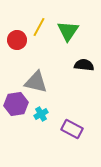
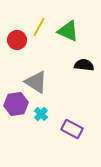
green triangle: rotated 40 degrees counterclockwise
gray triangle: rotated 20 degrees clockwise
cyan cross: rotated 16 degrees counterclockwise
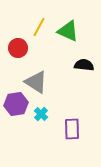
red circle: moved 1 px right, 8 px down
purple rectangle: rotated 60 degrees clockwise
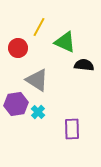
green triangle: moved 3 px left, 11 px down
gray triangle: moved 1 px right, 2 px up
cyan cross: moved 3 px left, 2 px up
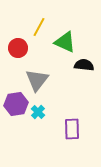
gray triangle: rotated 35 degrees clockwise
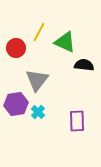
yellow line: moved 5 px down
red circle: moved 2 px left
purple rectangle: moved 5 px right, 8 px up
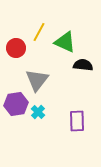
black semicircle: moved 1 px left
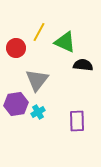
cyan cross: rotated 16 degrees clockwise
